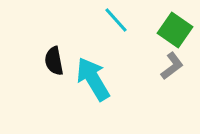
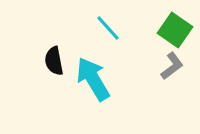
cyan line: moved 8 px left, 8 px down
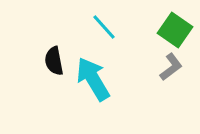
cyan line: moved 4 px left, 1 px up
gray L-shape: moved 1 px left, 1 px down
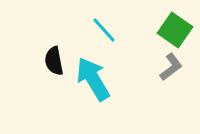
cyan line: moved 3 px down
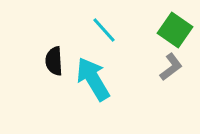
black semicircle: rotated 8 degrees clockwise
